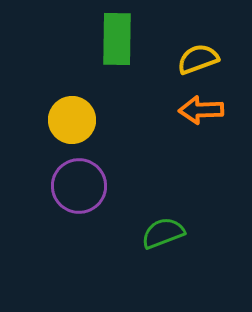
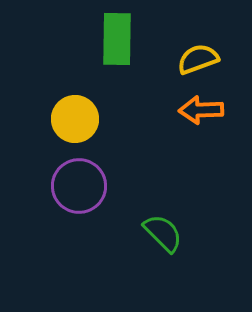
yellow circle: moved 3 px right, 1 px up
green semicircle: rotated 66 degrees clockwise
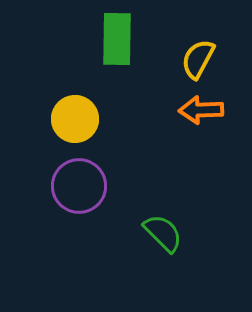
yellow semicircle: rotated 42 degrees counterclockwise
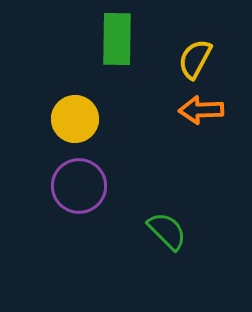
yellow semicircle: moved 3 px left
green semicircle: moved 4 px right, 2 px up
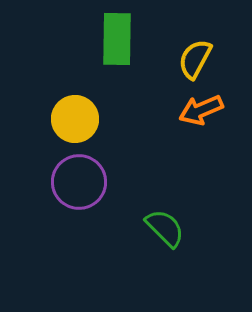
orange arrow: rotated 21 degrees counterclockwise
purple circle: moved 4 px up
green semicircle: moved 2 px left, 3 px up
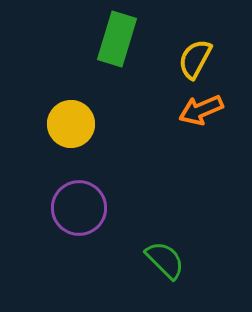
green rectangle: rotated 16 degrees clockwise
yellow circle: moved 4 px left, 5 px down
purple circle: moved 26 px down
green semicircle: moved 32 px down
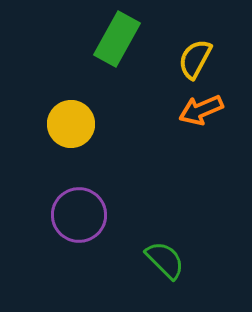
green rectangle: rotated 12 degrees clockwise
purple circle: moved 7 px down
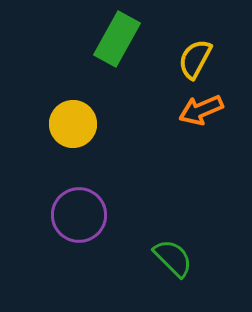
yellow circle: moved 2 px right
green semicircle: moved 8 px right, 2 px up
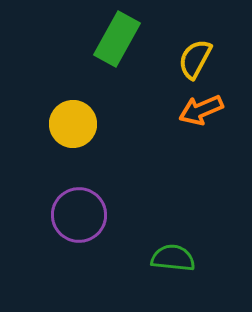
green semicircle: rotated 39 degrees counterclockwise
